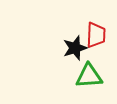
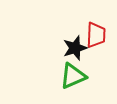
green triangle: moved 16 px left; rotated 20 degrees counterclockwise
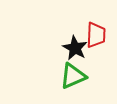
black star: rotated 25 degrees counterclockwise
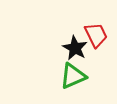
red trapezoid: rotated 28 degrees counterclockwise
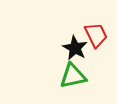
green triangle: rotated 12 degrees clockwise
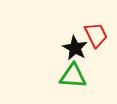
green triangle: rotated 16 degrees clockwise
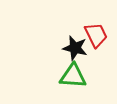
black star: rotated 15 degrees counterclockwise
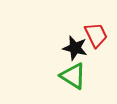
green triangle: rotated 28 degrees clockwise
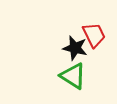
red trapezoid: moved 2 px left
